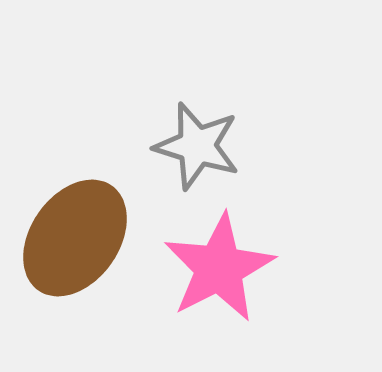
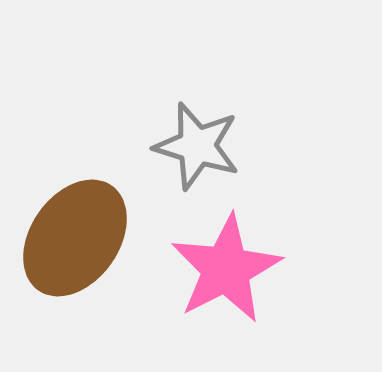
pink star: moved 7 px right, 1 px down
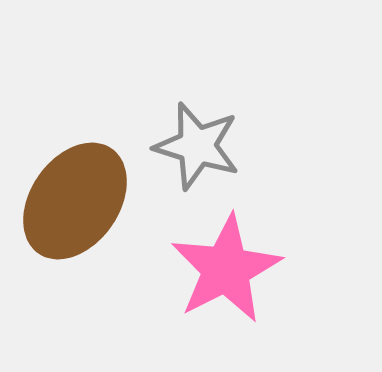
brown ellipse: moved 37 px up
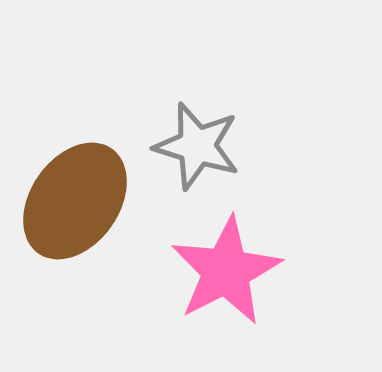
pink star: moved 2 px down
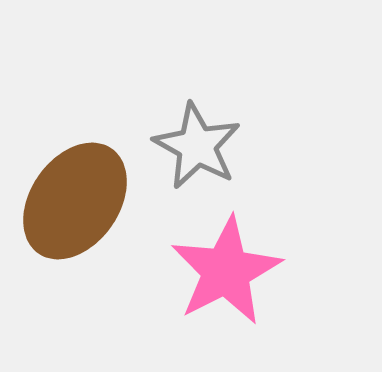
gray star: rotated 12 degrees clockwise
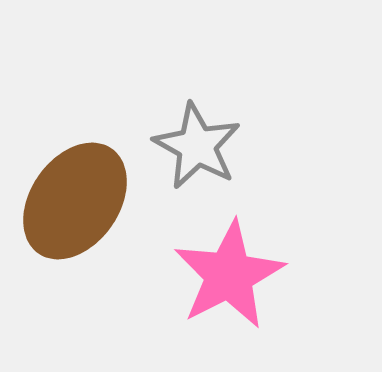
pink star: moved 3 px right, 4 px down
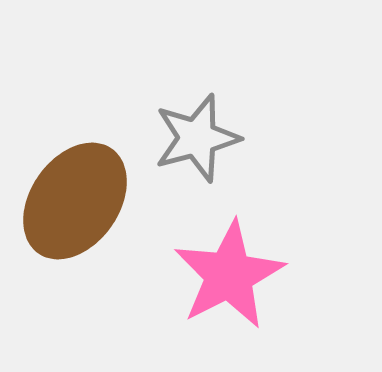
gray star: moved 8 px up; rotated 28 degrees clockwise
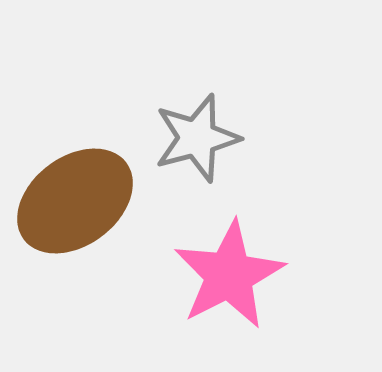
brown ellipse: rotated 18 degrees clockwise
